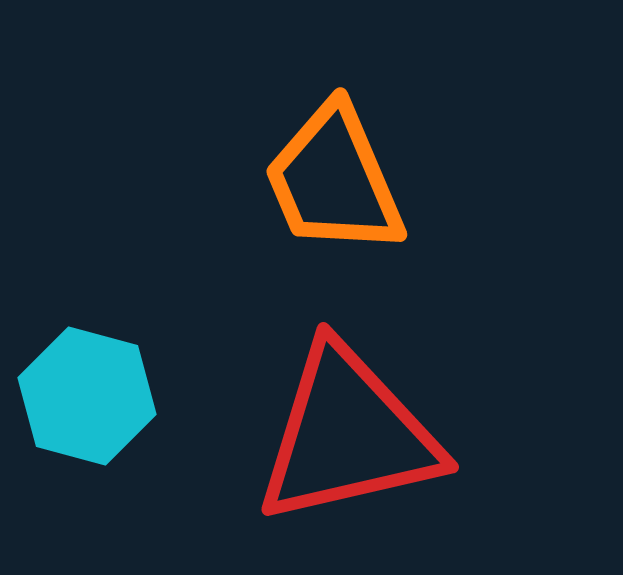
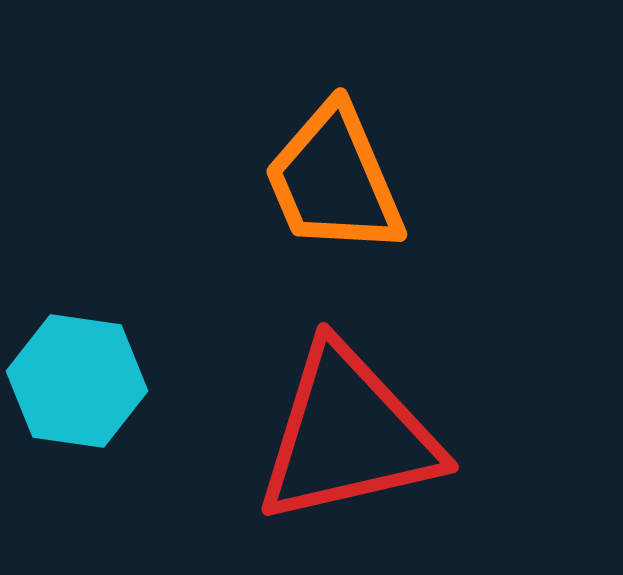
cyan hexagon: moved 10 px left, 15 px up; rotated 7 degrees counterclockwise
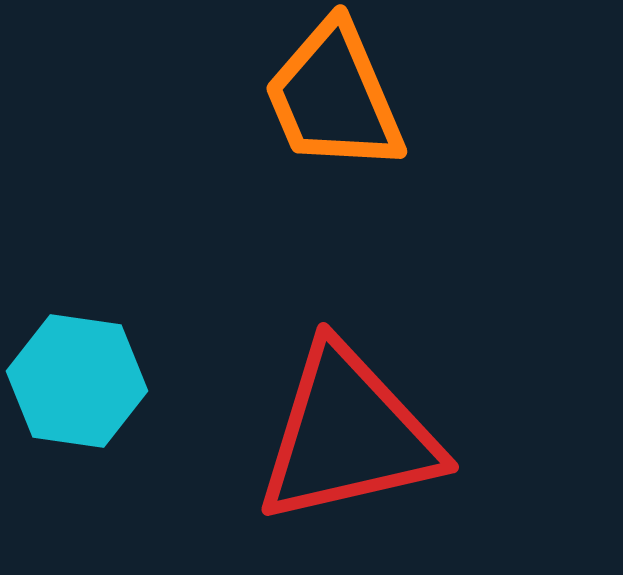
orange trapezoid: moved 83 px up
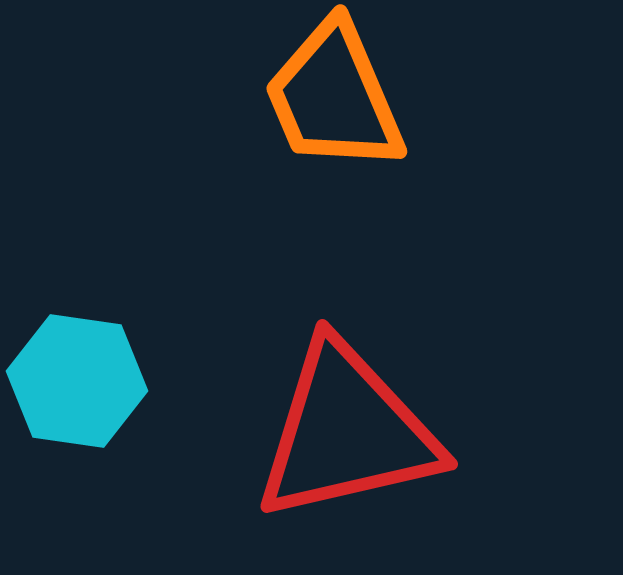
red triangle: moved 1 px left, 3 px up
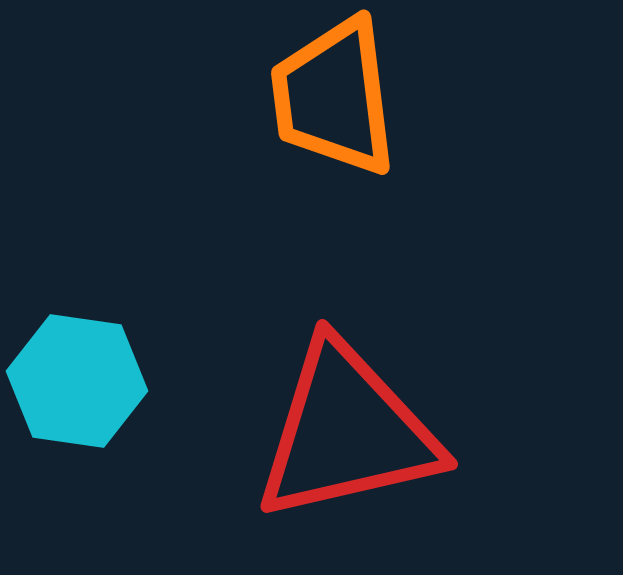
orange trapezoid: rotated 16 degrees clockwise
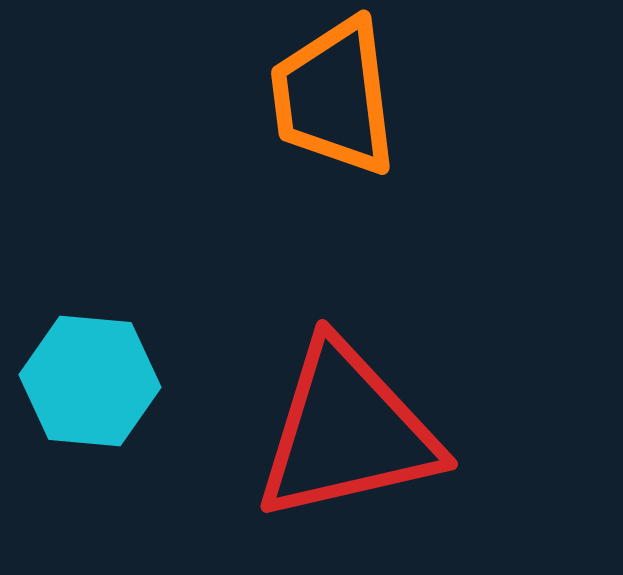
cyan hexagon: moved 13 px right; rotated 3 degrees counterclockwise
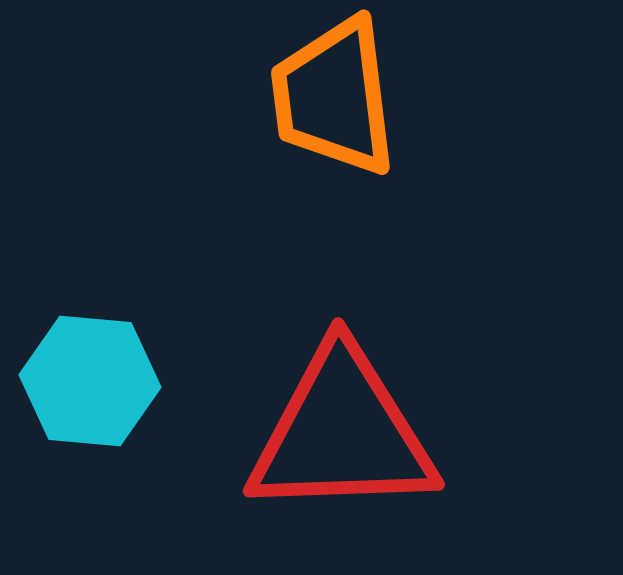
red triangle: moved 5 px left, 1 px down; rotated 11 degrees clockwise
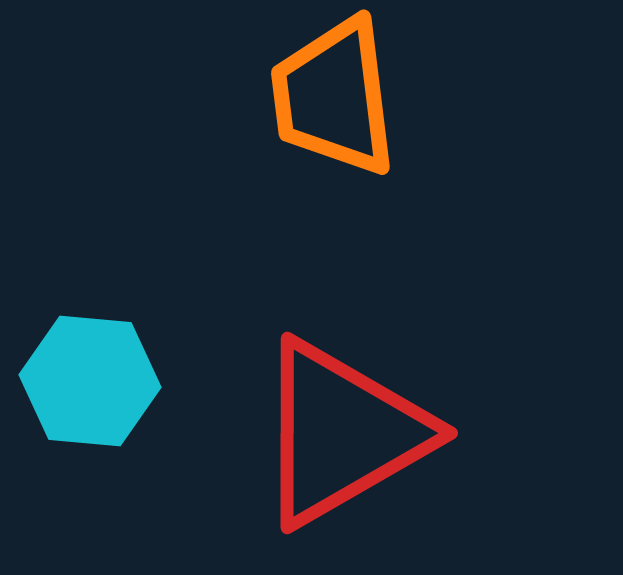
red triangle: rotated 28 degrees counterclockwise
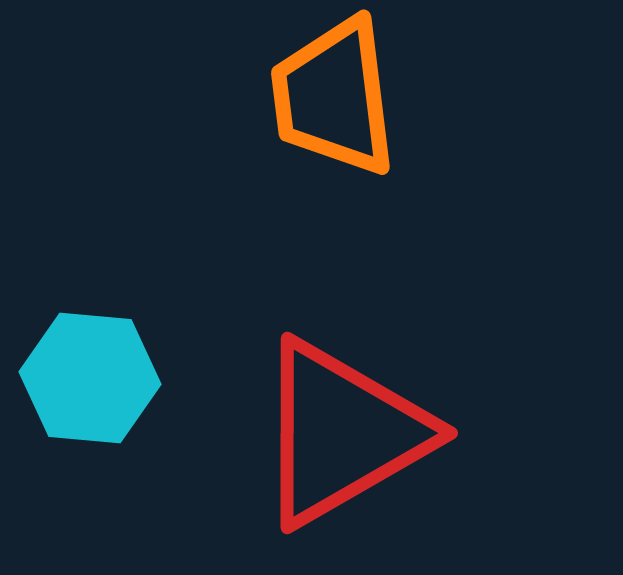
cyan hexagon: moved 3 px up
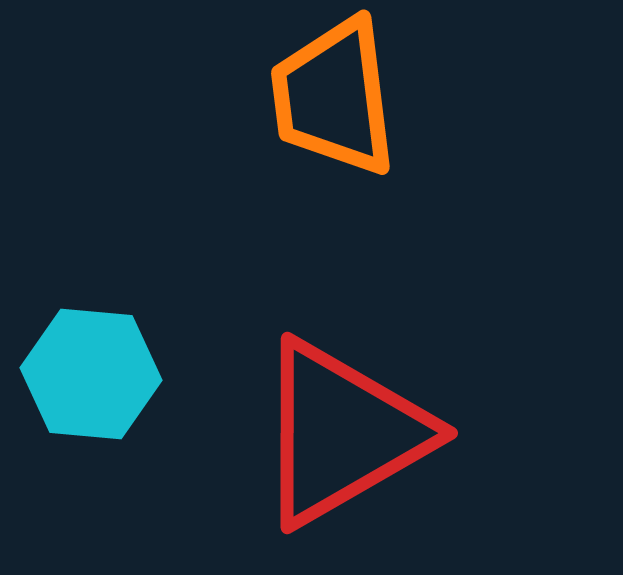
cyan hexagon: moved 1 px right, 4 px up
